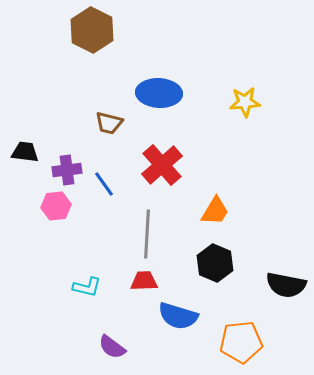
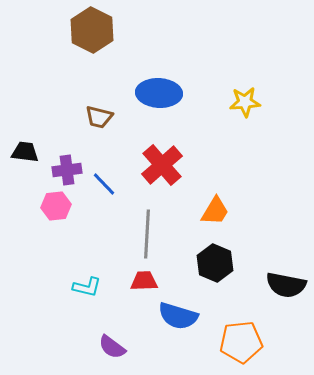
brown trapezoid: moved 10 px left, 6 px up
blue line: rotated 8 degrees counterclockwise
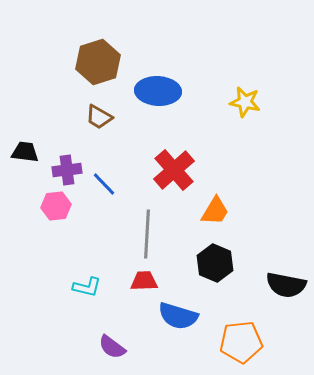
brown hexagon: moved 6 px right, 32 px down; rotated 15 degrees clockwise
blue ellipse: moved 1 px left, 2 px up
yellow star: rotated 16 degrees clockwise
brown trapezoid: rotated 16 degrees clockwise
red cross: moved 12 px right, 5 px down
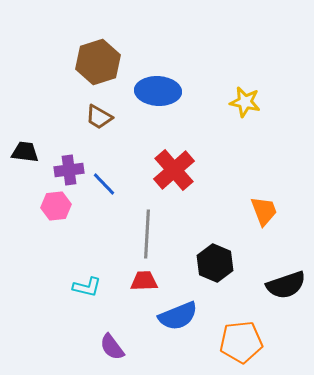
purple cross: moved 2 px right
orange trapezoid: moved 49 px right; rotated 52 degrees counterclockwise
black semicircle: rotated 30 degrees counterclockwise
blue semicircle: rotated 39 degrees counterclockwise
purple semicircle: rotated 16 degrees clockwise
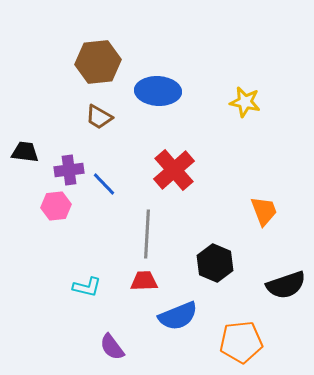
brown hexagon: rotated 12 degrees clockwise
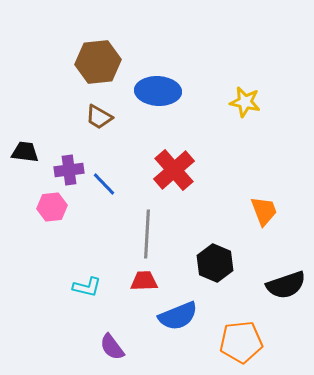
pink hexagon: moved 4 px left, 1 px down
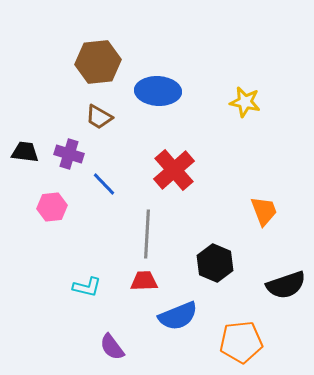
purple cross: moved 16 px up; rotated 24 degrees clockwise
